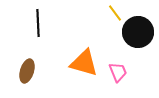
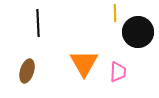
yellow line: rotated 36 degrees clockwise
orange triangle: rotated 44 degrees clockwise
pink trapezoid: rotated 25 degrees clockwise
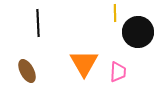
brown ellipse: rotated 45 degrees counterclockwise
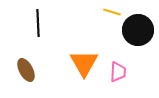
yellow line: moved 3 px left, 1 px up; rotated 72 degrees counterclockwise
black circle: moved 2 px up
brown ellipse: moved 1 px left, 1 px up
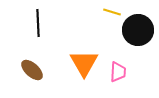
brown ellipse: moved 6 px right; rotated 20 degrees counterclockwise
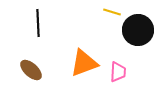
orange triangle: rotated 40 degrees clockwise
brown ellipse: moved 1 px left
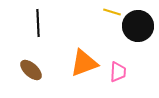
black circle: moved 4 px up
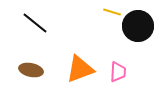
black line: moved 3 px left; rotated 48 degrees counterclockwise
orange triangle: moved 4 px left, 6 px down
brown ellipse: rotated 30 degrees counterclockwise
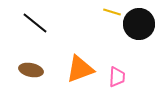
black circle: moved 1 px right, 2 px up
pink trapezoid: moved 1 px left, 5 px down
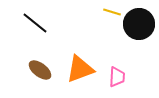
brown ellipse: moved 9 px right; rotated 25 degrees clockwise
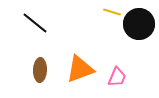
brown ellipse: rotated 55 degrees clockwise
pink trapezoid: rotated 20 degrees clockwise
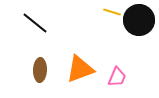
black circle: moved 4 px up
